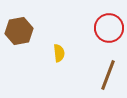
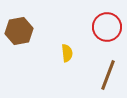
red circle: moved 2 px left, 1 px up
yellow semicircle: moved 8 px right
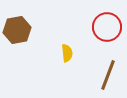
brown hexagon: moved 2 px left, 1 px up
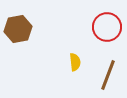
brown hexagon: moved 1 px right, 1 px up
yellow semicircle: moved 8 px right, 9 px down
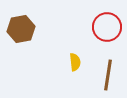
brown hexagon: moved 3 px right
brown line: rotated 12 degrees counterclockwise
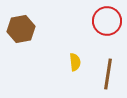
red circle: moved 6 px up
brown line: moved 1 px up
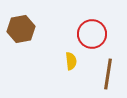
red circle: moved 15 px left, 13 px down
yellow semicircle: moved 4 px left, 1 px up
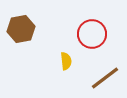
yellow semicircle: moved 5 px left
brown line: moved 3 px left, 4 px down; rotated 44 degrees clockwise
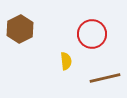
brown hexagon: moved 1 px left; rotated 16 degrees counterclockwise
brown line: rotated 24 degrees clockwise
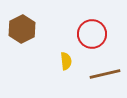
brown hexagon: moved 2 px right
brown line: moved 4 px up
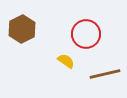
red circle: moved 6 px left
yellow semicircle: rotated 48 degrees counterclockwise
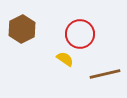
red circle: moved 6 px left
yellow semicircle: moved 1 px left, 2 px up
